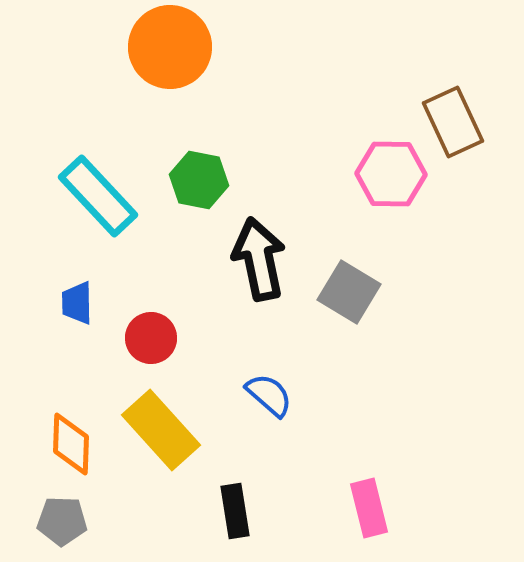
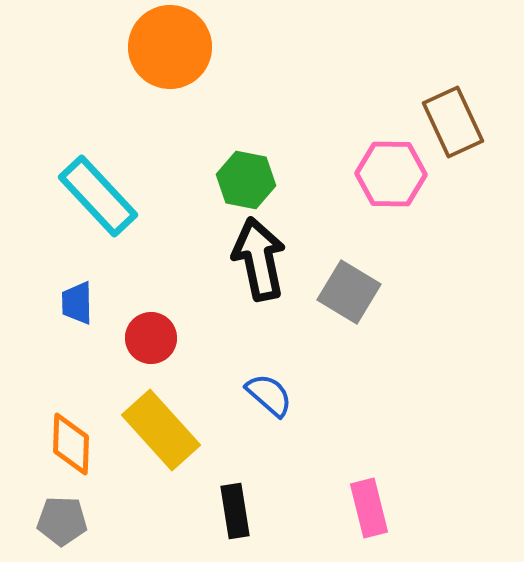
green hexagon: moved 47 px right
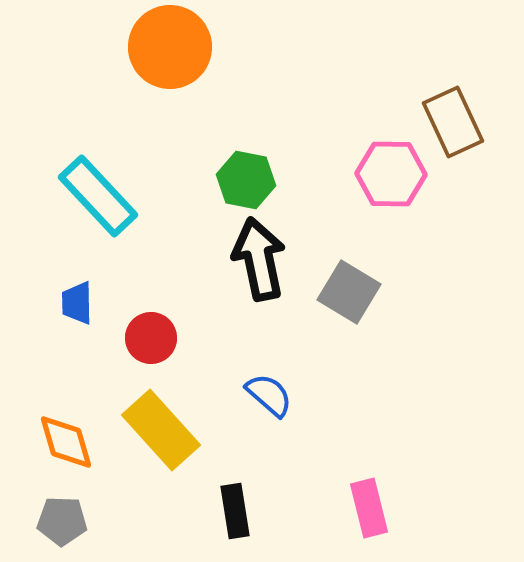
orange diamond: moved 5 px left, 2 px up; rotated 18 degrees counterclockwise
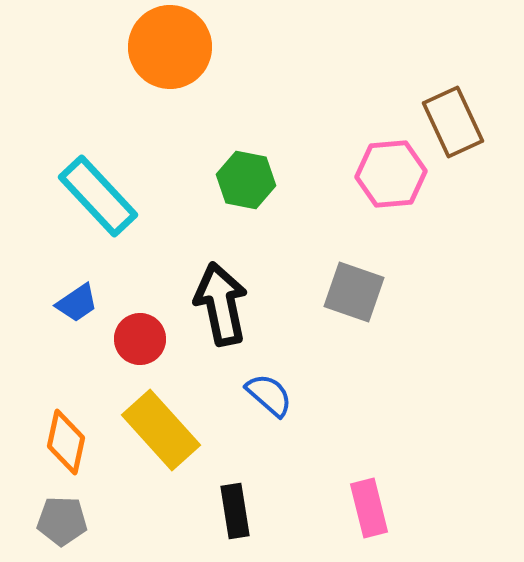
pink hexagon: rotated 6 degrees counterclockwise
black arrow: moved 38 px left, 45 px down
gray square: moved 5 px right; rotated 12 degrees counterclockwise
blue trapezoid: rotated 123 degrees counterclockwise
red circle: moved 11 px left, 1 px down
orange diamond: rotated 28 degrees clockwise
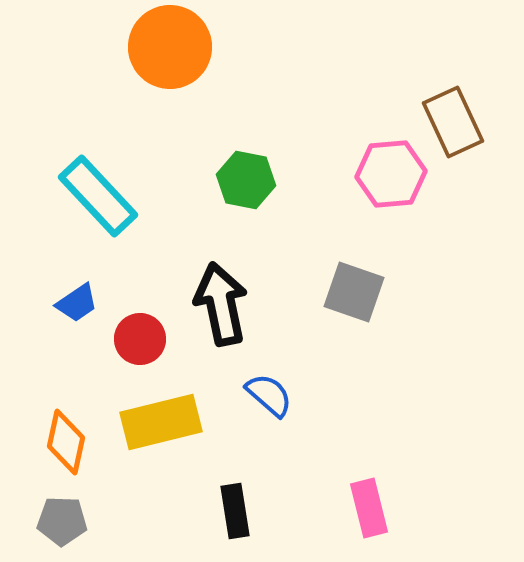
yellow rectangle: moved 8 px up; rotated 62 degrees counterclockwise
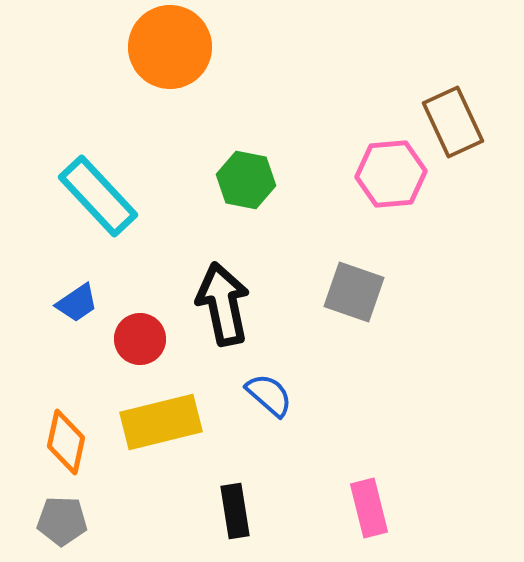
black arrow: moved 2 px right
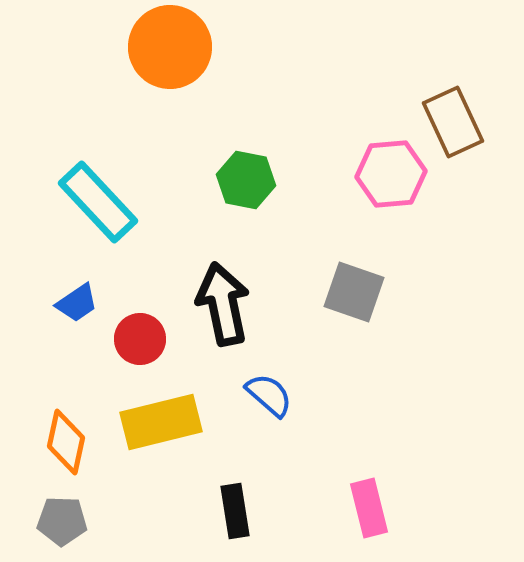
cyan rectangle: moved 6 px down
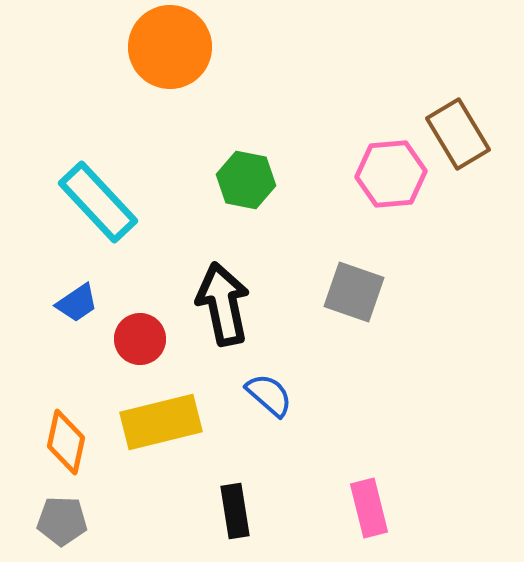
brown rectangle: moved 5 px right, 12 px down; rotated 6 degrees counterclockwise
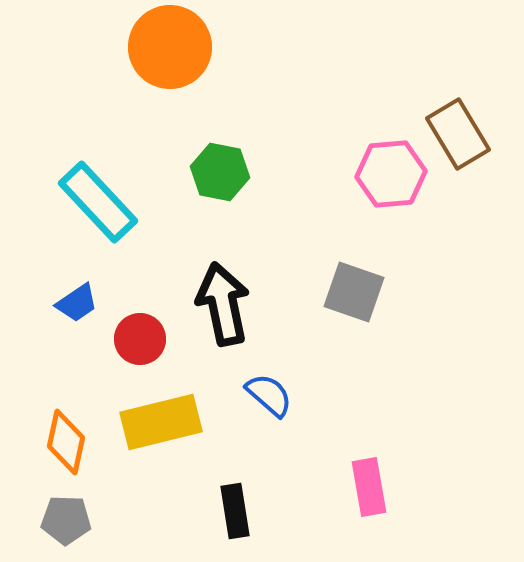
green hexagon: moved 26 px left, 8 px up
pink rectangle: moved 21 px up; rotated 4 degrees clockwise
gray pentagon: moved 4 px right, 1 px up
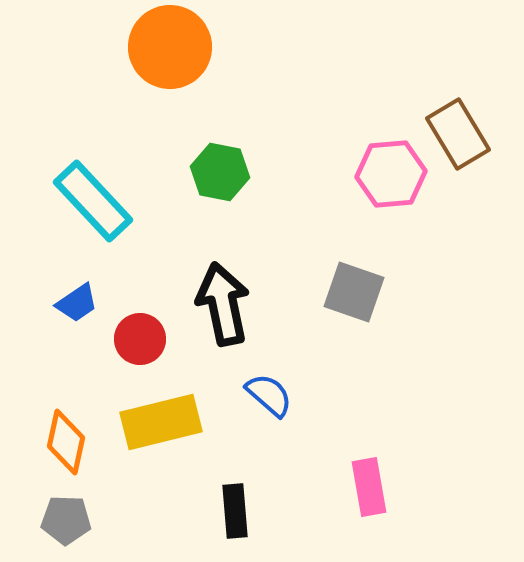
cyan rectangle: moved 5 px left, 1 px up
black rectangle: rotated 4 degrees clockwise
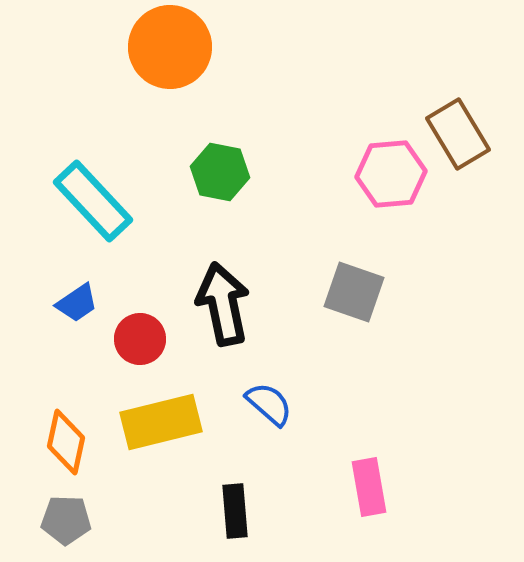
blue semicircle: moved 9 px down
